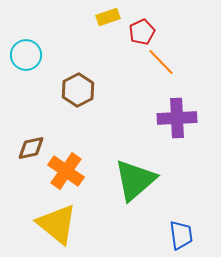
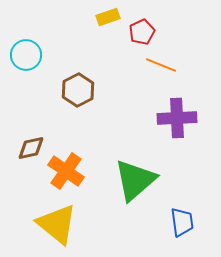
orange line: moved 3 px down; rotated 24 degrees counterclockwise
blue trapezoid: moved 1 px right, 13 px up
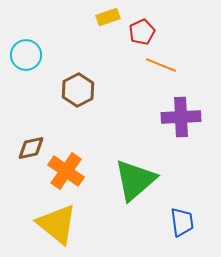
purple cross: moved 4 px right, 1 px up
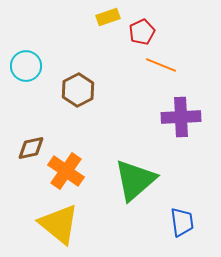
cyan circle: moved 11 px down
yellow triangle: moved 2 px right
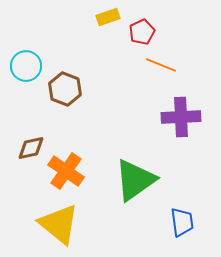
brown hexagon: moved 13 px left, 1 px up; rotated 12 degrees counterclockwise
green triangle: rotated 6 degrees clockwise
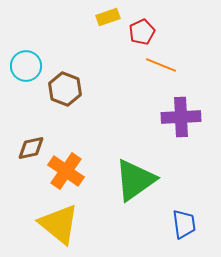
blue trapezoid: moved 2 px right, 2 px down
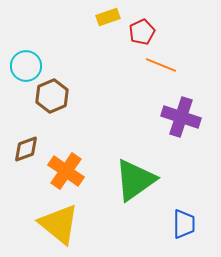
brown hexagon: moved 13 px left, 7 px down; rotated 16 degrees clockwise
purple cross: rotated 21 degrees clockwise
brown diamond: moved 5 px left, 1 px down; rotated 8 degrees counterclockwise
blue trapezoid: rotated 8 degrees clockwise
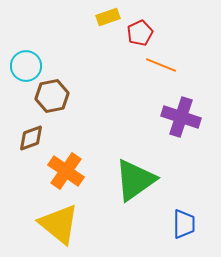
red pentagon: moved 2 px left, 1 px down
brown hexagon: rotated 12 degrees clockwise
brown diamond: moved 5 px right, 11 px up
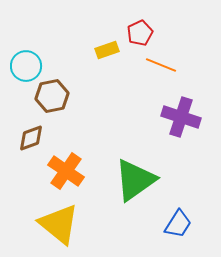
yellow rectangle: moved 1 px left, 33 px down
blue trapezoid: moved 6 px left; rotated 32 degrees clockwise
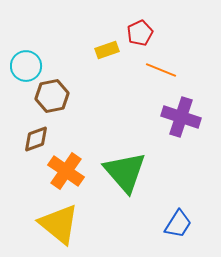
orange line: moved 5 px down
brown diamond: moved 5 px right, 1 px down
green triangle: moved 10 px left, 8 px up; rotated 36 degrees counterclockwise
